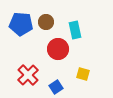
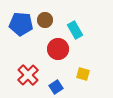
brown circle: moved 1 px left, 2 px up
cyan rectangle: rotated 18 degrees counterclockwise
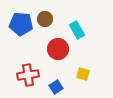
brown circle: moved 1 px up
cyan rectangle: moved 2 px right
red cross: rotated 35 degrees clockwise
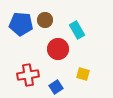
brown circle: moved 1 px down
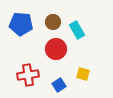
brown circle: moved 8 px right, 2 px down
red circle: moved 2 px left
blue square: moved 3 px right, 2 px up
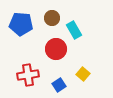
brown circle: moved 1 px left, 4 px up
cyan rectangle: moved 3 px left
yellow square: rotated 24 degrees clockwise
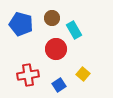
blue pentagon: rotated 10 degrees clockwise
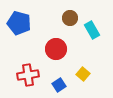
brown circle: moved 18 px right
blue pentagon: moved 2 px left, 1 px up
cyan rectangle: moved 18 px right
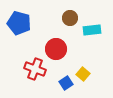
cyan rectangle: rotated 66 degrees counterclockwise
red cross: moved 7 px right, 6 px up; rotated 30 degrees clockwise
blue square: moved 7 px right, 2 px up
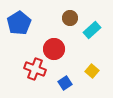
blue pentagon: rotated 25 degrees clockwise
cyan rectangle: rotated 36 degrees counterclockwise
red circle: moved 2 px left
yellow square: moved 9 px right, 3 px up
blue square: moved 1 px left
